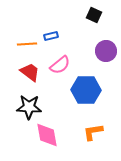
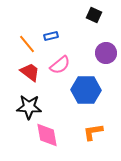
orange line: rotated 54 degrees clockwise
purple circle: moved 2 px down
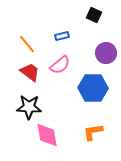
blue rectangle: moved 11 px right
blue hexagon: moved 7 px right, 2 px up
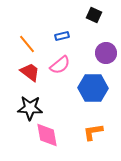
black star: moved 1 px right, 1 px down
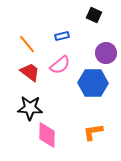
blue hexagon: moved 5 px up
pink diamond: rotated 12 degrees clockwise
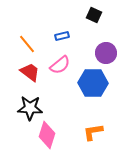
pink diamond: rotated 16 degrees clockwise
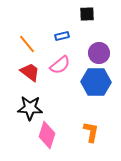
black square: moved 7 px left, 1 px up; rotated 28 degrees counterclockwise
purple circle: moved 7 px left
blue hexagon: moved 3 px right, 1 px up
orange L-shape: moved 2 px left; rotated 110 degrees clockwise
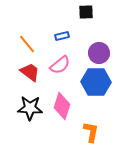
black square: moved 1 px left, 2 px up
pink diamond: moved 15 px right, 29 px up
